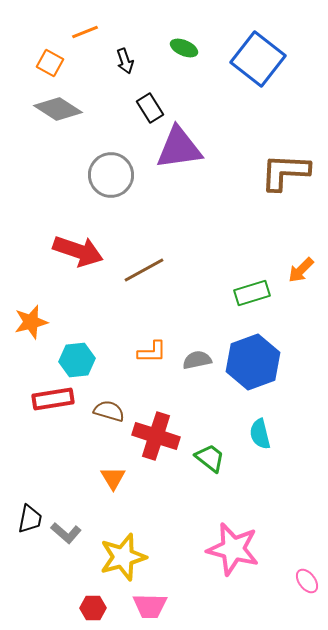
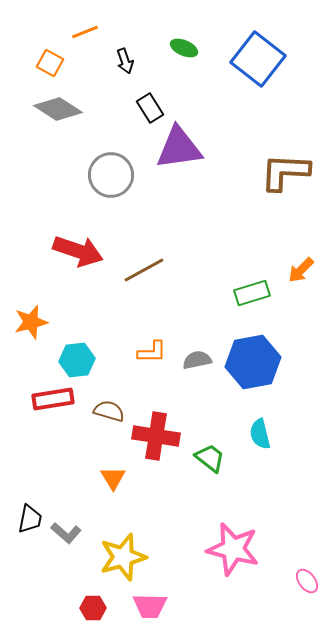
blue hexagon: rotated 10 degrees clockwise
red cross: rotated 9 degrees counterclockwise
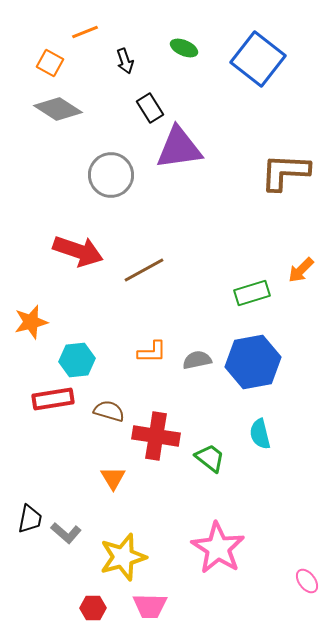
pink star: moved 15 px left, 1 px up; rotated 18 degrees clockwise
